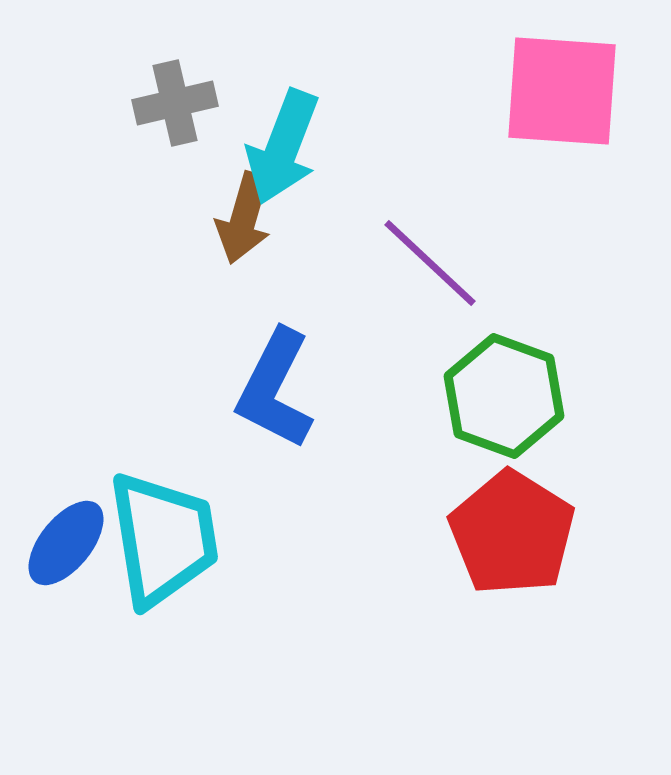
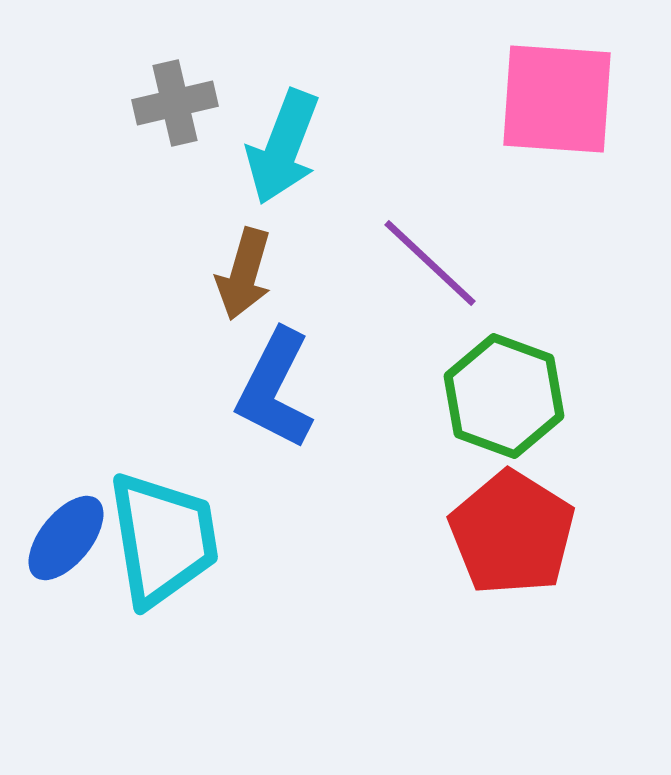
pink square: moved 5 px left, 8 px down
brown arrow: moved 56 px down
blue ellipse: moved 5 px up
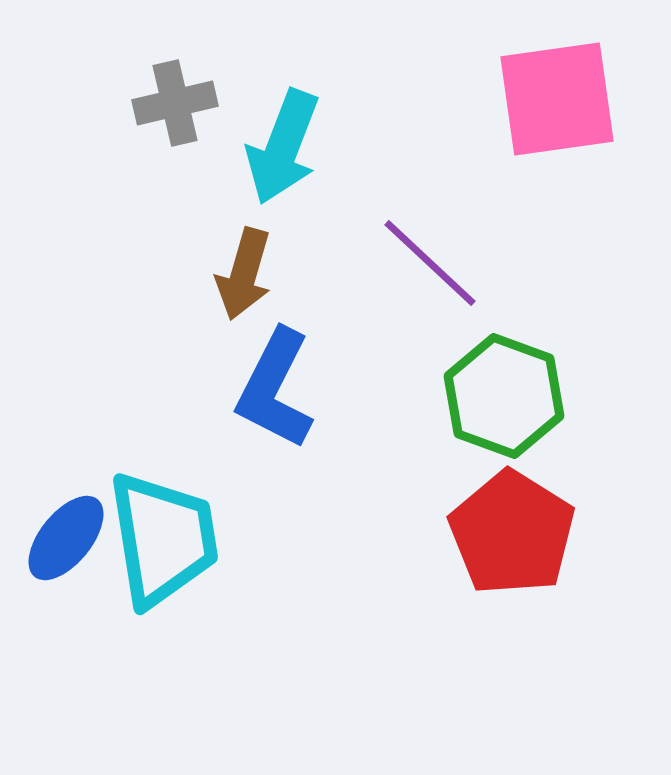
pink square: rotated 12 degrees counterclockwise
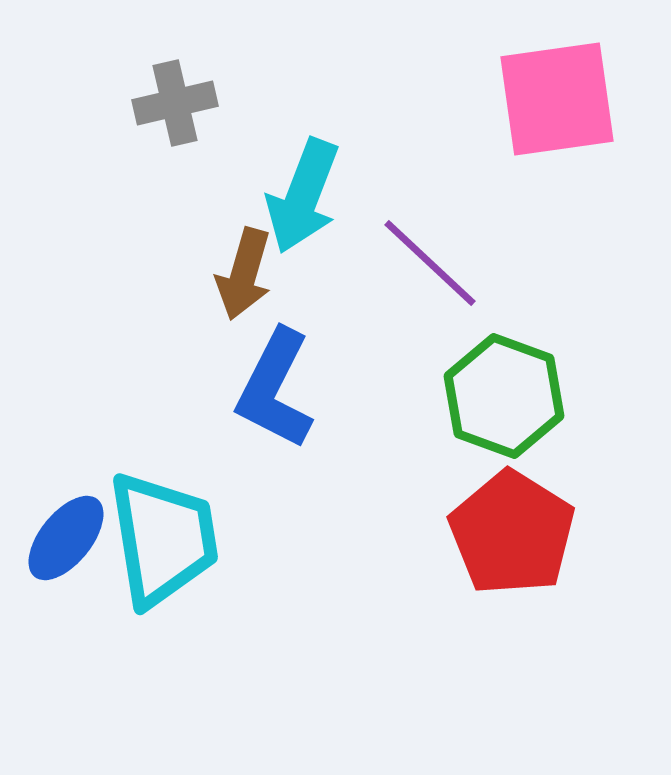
cyan arrow: moved 20 px right, 49 px down
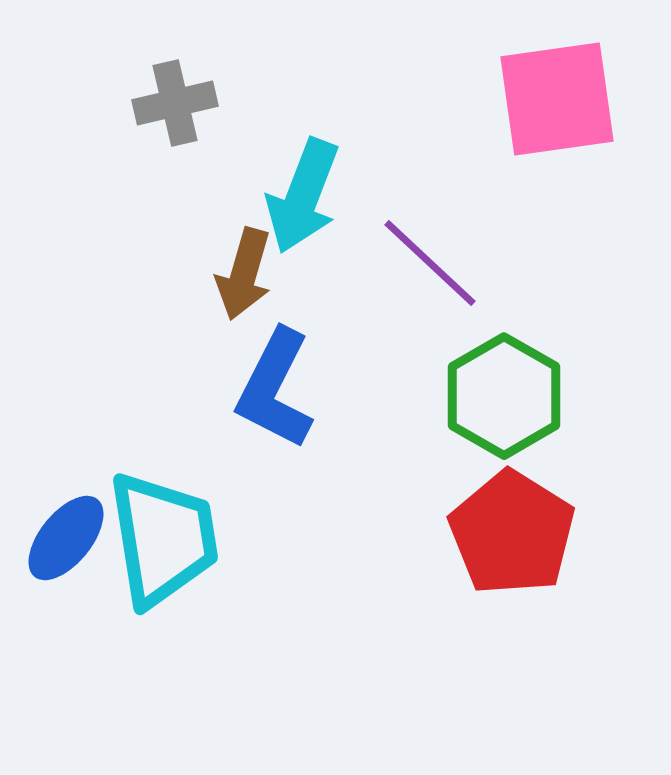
green hexagon: rotated 10 degrees clockwise
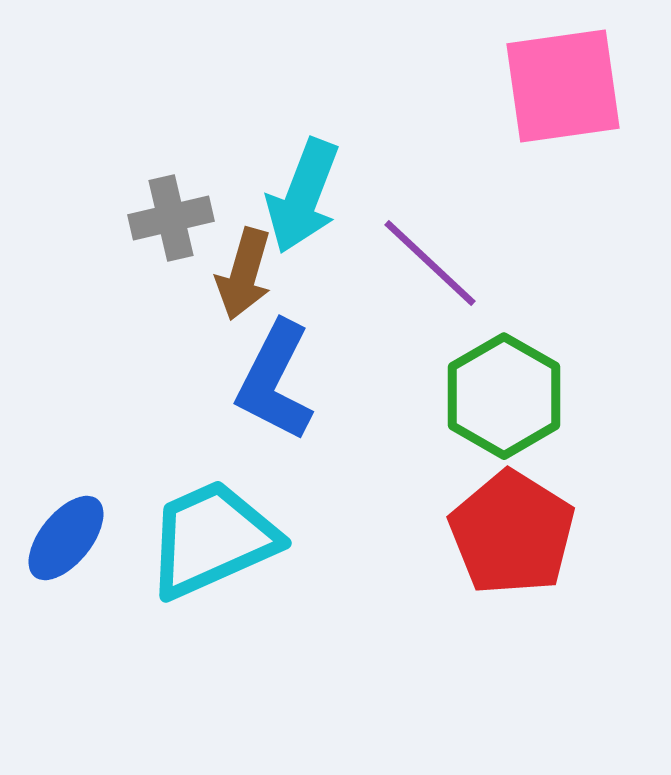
pink square: moved 6 px right, 13 px up
gray cross: moved 4 px left, 115 px down
blue L-shape: moved 8 px up
cyan trapezoid: moved 49 px right; rotated 105 degrees counterclockwise
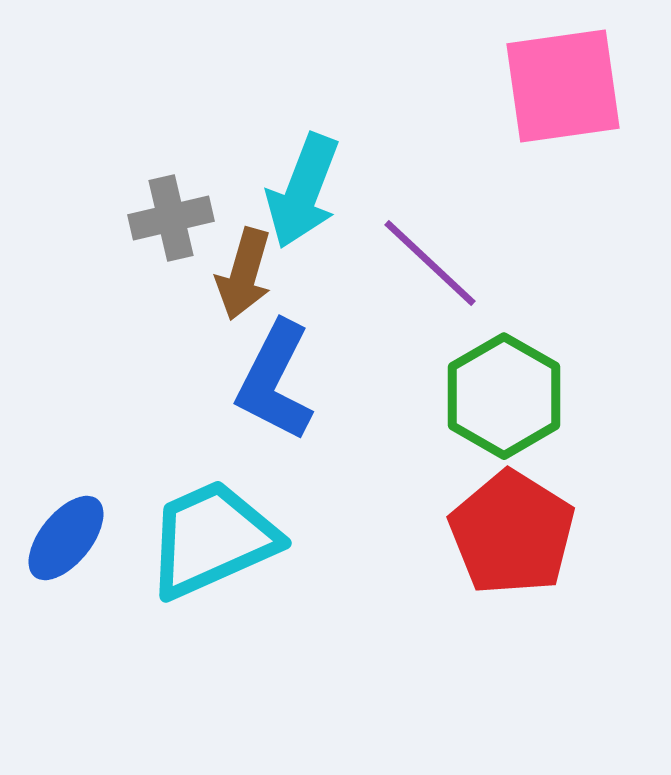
cyan arrow: moved 5 px up
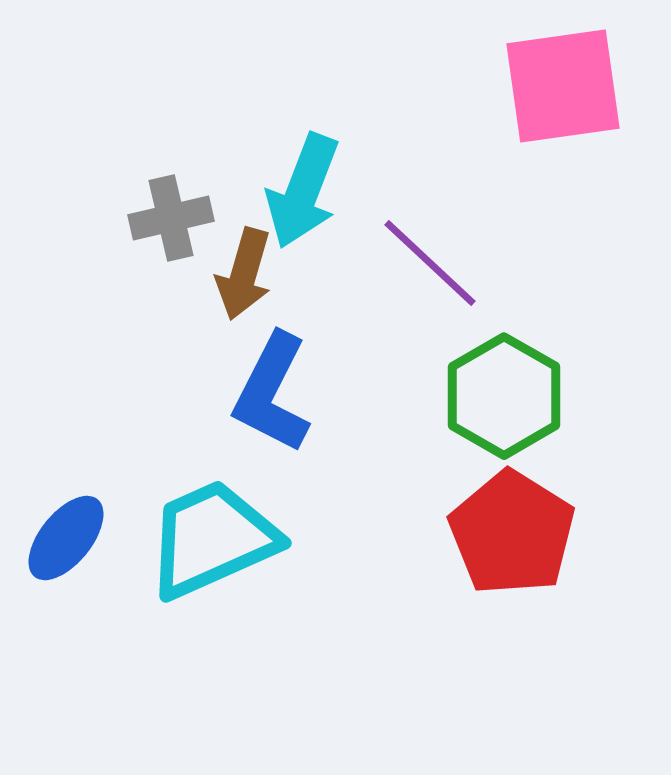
blue L-shape: moved 3 px left, 12 px down
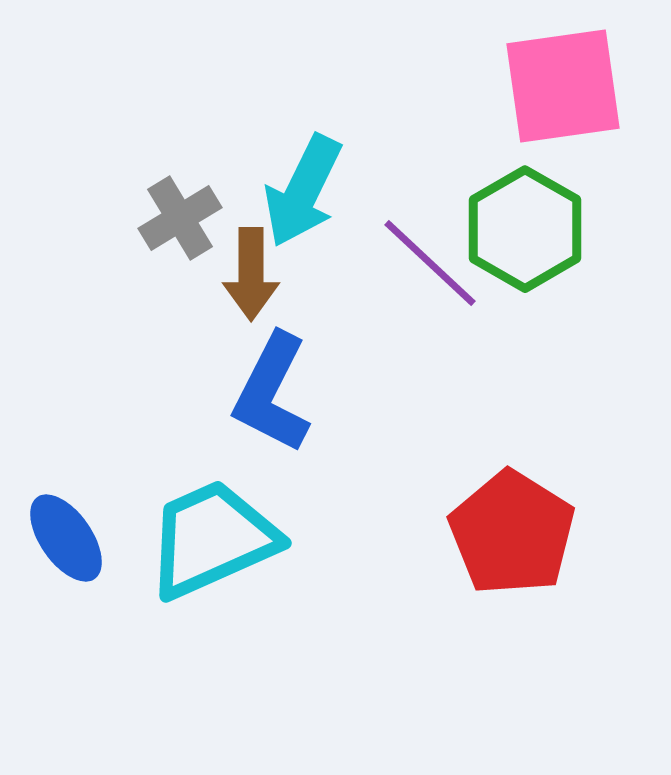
cyan arrow: rotated 5 degrees clockwise
gray cross: moved 9 px right; rotated 18 degrees counterclockwise
brown arrow: moved 7 px right; rotated 16 degrees counterclockwise
green hexagon: moved 21 px right, 167 px up
blue ellipse: rotated 74 degrees counterclockwise
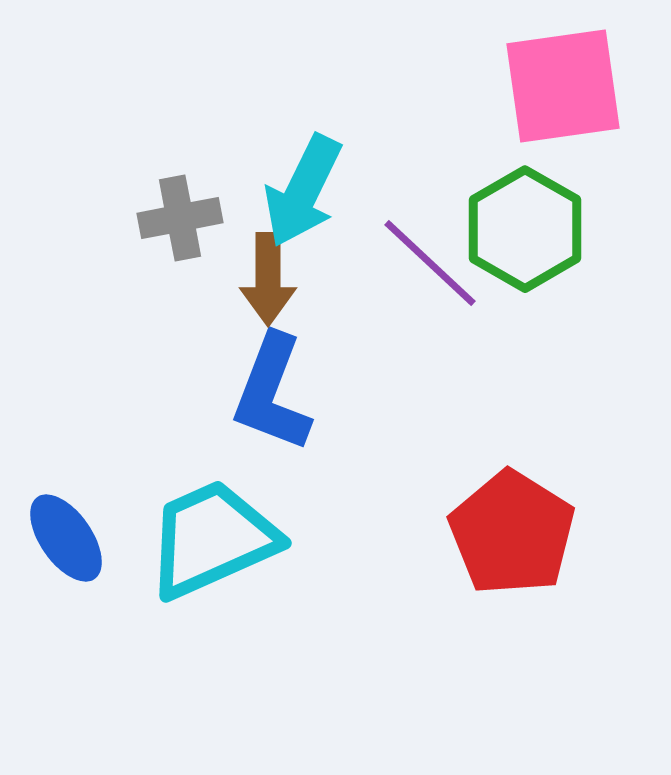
gray cross: rotated 20 degrees clockwise
brown arrow: moved 17 px right, 5 px down
blue L-shape: rotated 6 degrees counterclockwise
